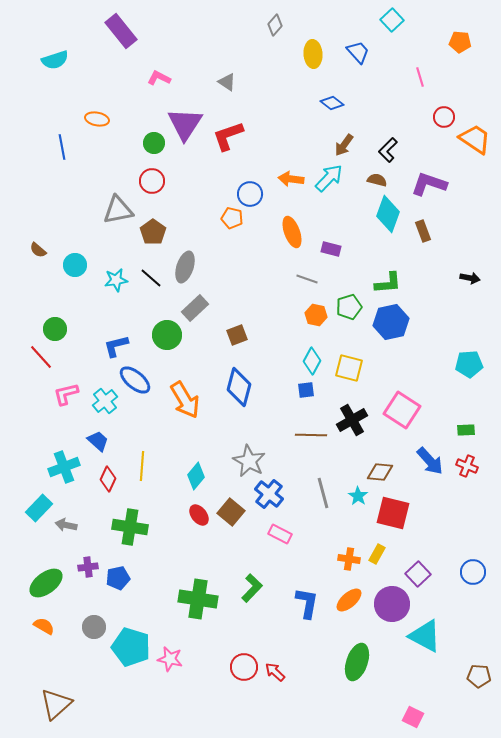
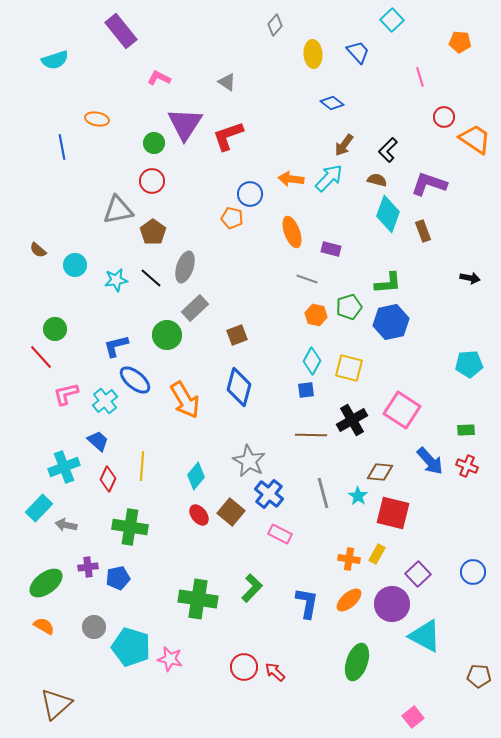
pink square at (413, 717): rotated 25 degrees clockwise
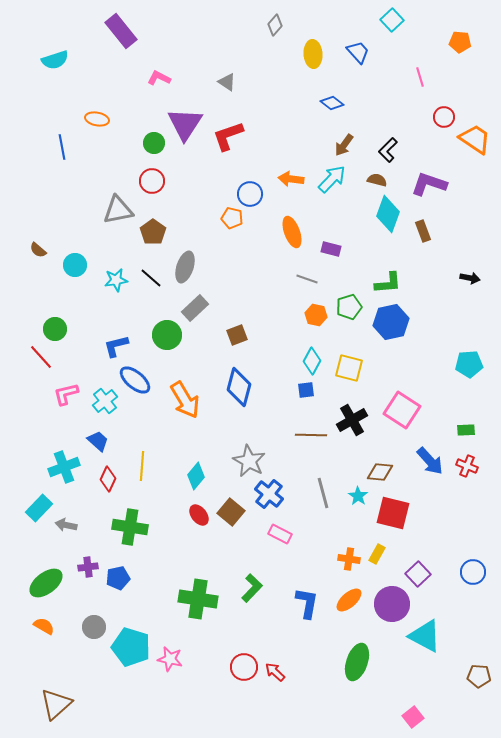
cyan arrow at (329, 178): moved 3 px right, 1 px down
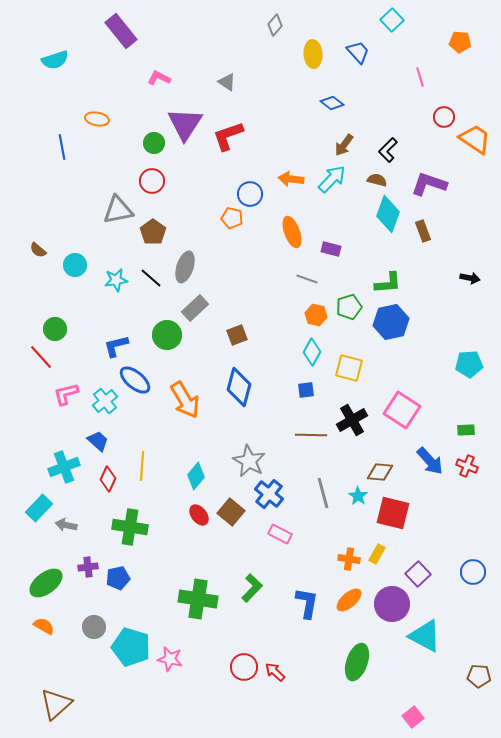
cyan diamond at (312, 361): moved 9 px up
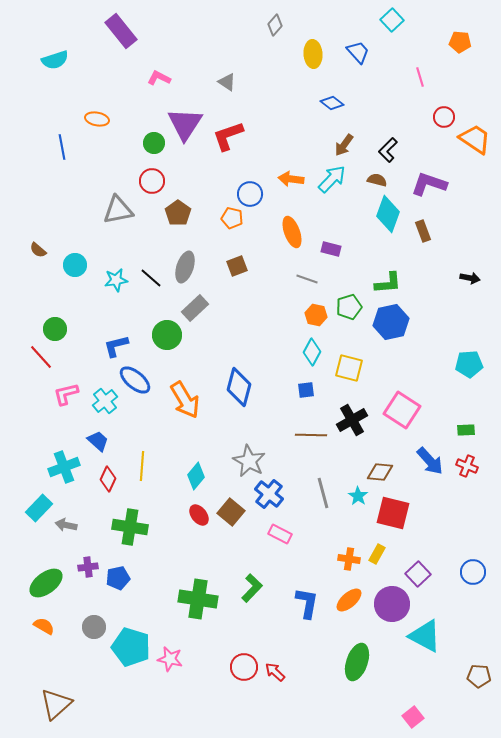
brown pentagon at (153, 232): moved 25 px right, 19 px up
brown square at (237, 335): moved 69 px up
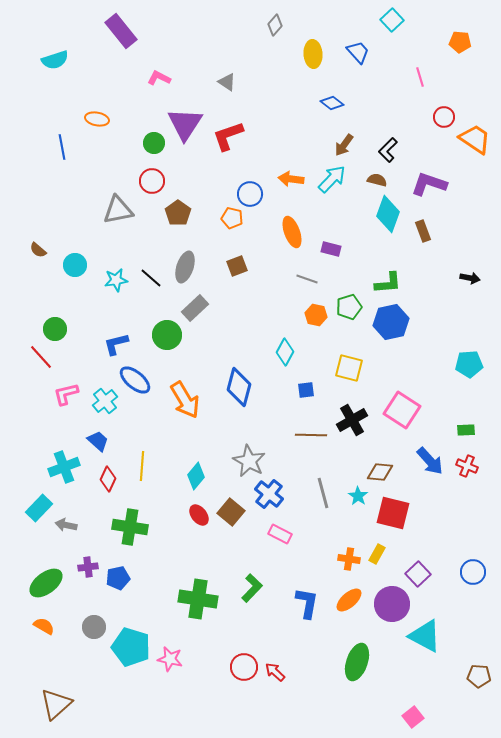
blue L-shape at (116, 346): moved 2 px up
cyan diamond at (312, 352): moved 27 px left
